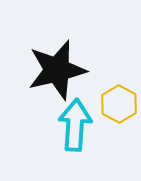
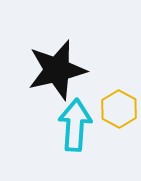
yellow hexagon: moved 5 px down
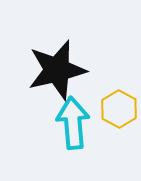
cyan arrow: moved 2 px left, 2 px up; rotated 9 degrees counterclockwise
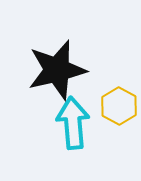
yellow hexagon: moved 3 px up
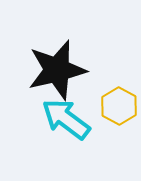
cyan arrow: moved 7 px left, 4 px up; rotated 48 degrees counterclockwise
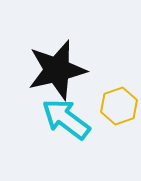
yellow hexagon: rotated 12 degrees clockwise
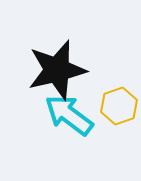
cyan arrow: moved 3 px right, 4 px up
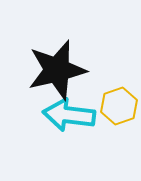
cyan arrow: rotated 30 degrees counterclockwise
